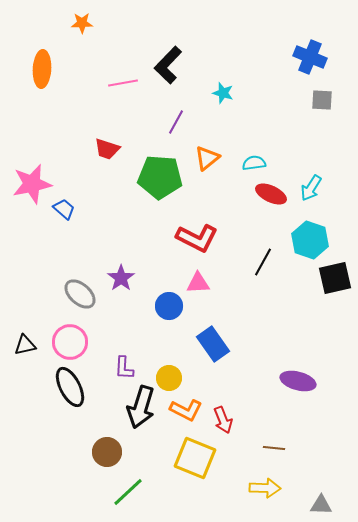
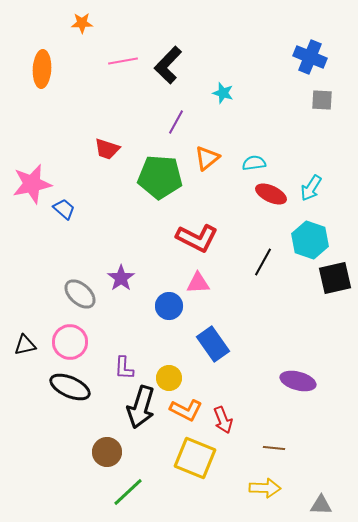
pink line: moved 22 px up
black ellipse: rotated 39 degrees counterclockwise
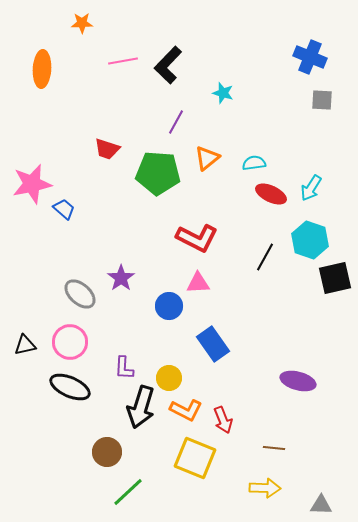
green pentagon: moved 2 px left, 4 px up
black line: moved 2 px right, 5 px up
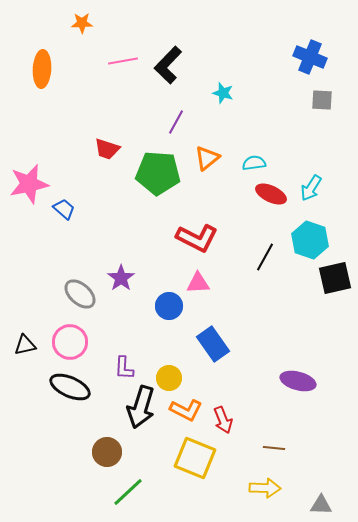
pink star: moved 3 px left
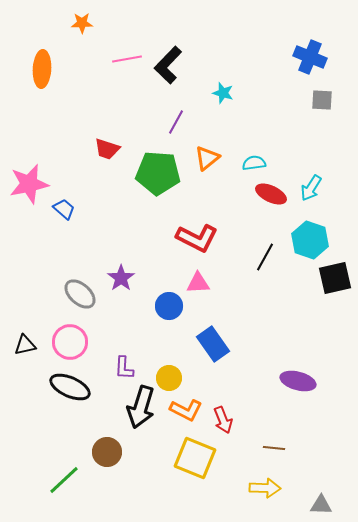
pink line: moved 4 px right, 2 px up
green line: moved 64 px left, 12 px up
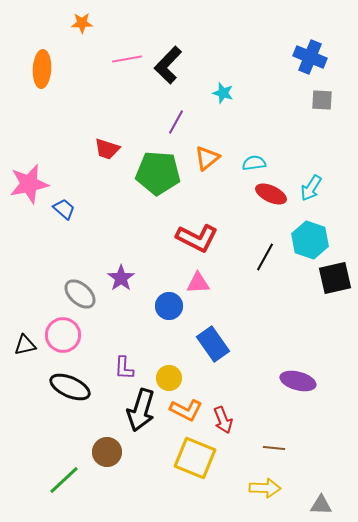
pink circle: moved 7 px left, 7 px up
black arrow: moved 3 px down
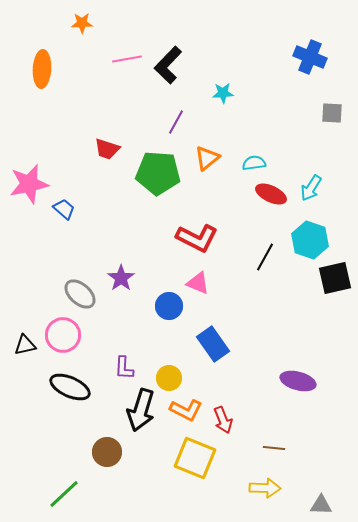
cyan star: rotated 20 degrees counterclockwise
gray square: moved 10 px right, 13 px down
pink triangle: rotated 25 degrees clockwise
green line: moved 14 px down
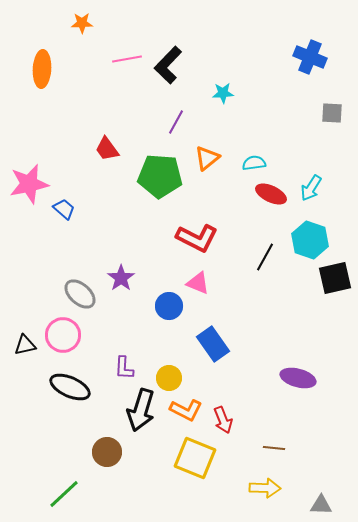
red trapezoid: rotated 36 degrees clockwise
green pentagon: moved 2 px right, 3 px down
purple ellipse: moved 3 px up
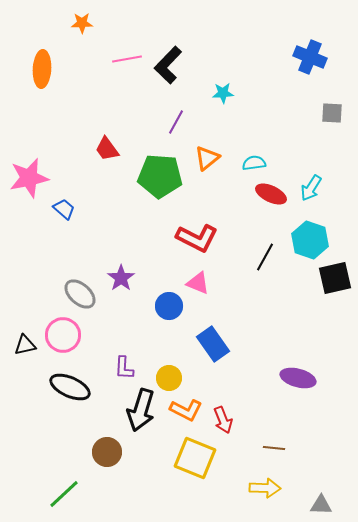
pink star: moved 6 px up
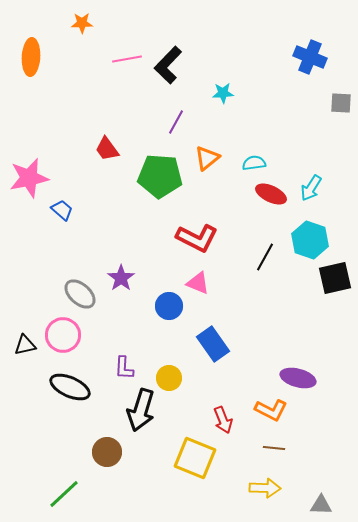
orange ellipse: moved 11 px left, 12 px up
gray square: moved 9 px right, 10 px up
blue trapezoid: moved 2 px left, 1 px down
orange L-shape: moved 85 px right
